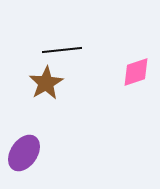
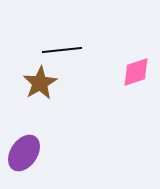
brown star: moved 6 px left
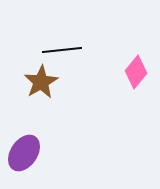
pink diamond: rotated 32 degrees counterclockwise
brown star: moved 1 px right, 1 px up
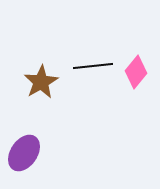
black line: moved 31 px right, 16 px down
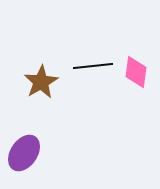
pink diamond: rotated 32 degrees counterclockwise
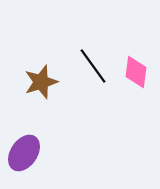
black line: rotated 60 degrees clockwise
brown star: rotated 12 degrees clockwise
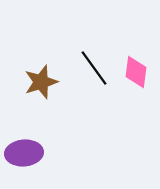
black line: moved 1 px right, 2 px down
purple ellipse: rotated 51 degrees clockwise
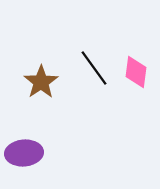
brown star: rotated 16 degrees counterclockwise
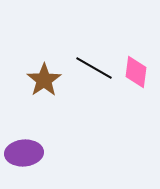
black line: rotated 24 degrees counterclockwise
brown star: moved 3 px right, 2 px up
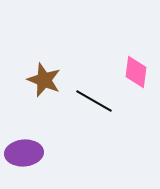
black line: moved 33 px down
brown star: rotated 16 degrees counterclockwise
